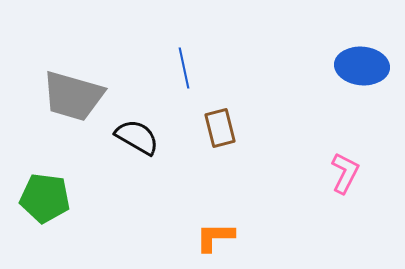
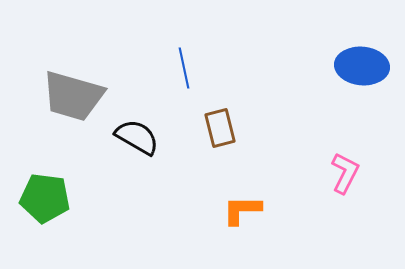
orange L-shape: moved 27 px right, 27 px up
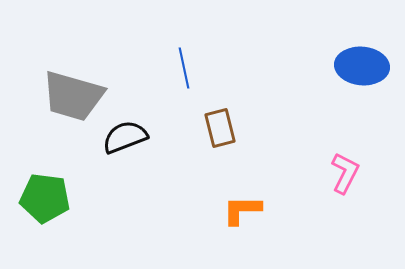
black semicircle: moved 12 px left; rotated 51 degrees counterclockwise
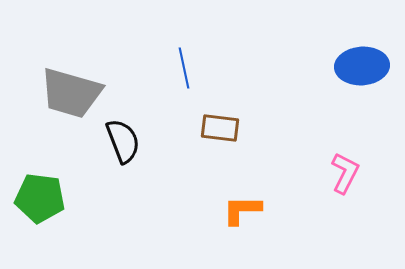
blue ellipse: rotated 9 degrees counterclockwise
gray trapezoid: moved 2 px left, 3 px up
brown rectangle: rotated 69 degrees counterclockwise
black semicircle: moved 2 px left, 4 px down; rotated 90 degrees clockwise
green pentagon: moved 5 px left
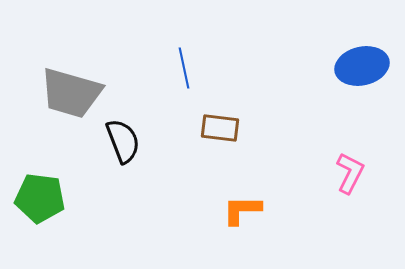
blue ellipse: rotated 9 degrees counterclockwise
pink L-shape: moved 5 px right
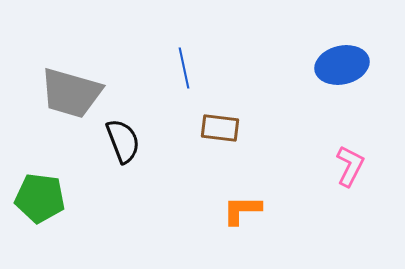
blue ellipse: moved 20 px left, 1 px up
pink L-shape: moved 7 px up
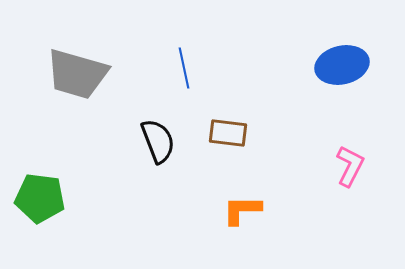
gray trapezoid: moved 6 px right, 19 px up
brown rectangle: moved 8 px right, 5 px down
black semicircle: moved 35 px right
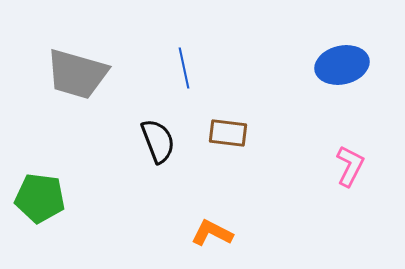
orange L-shape: moved 30 px left, 23 px down; rotated 27 degrees clockwise
